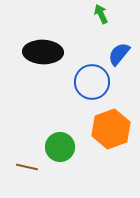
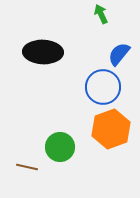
blue circle: moved 11 px right, 5 px down
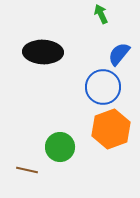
brown line: moved 3 px down
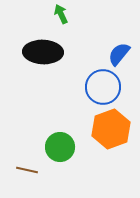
green arrow: moved 40 px left
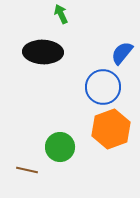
blue semicircle: moved 3 px right, 1 px up
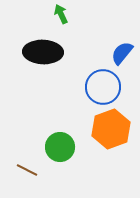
brown line: rotated 15 degrees clockwise
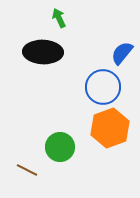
green arrow: moved 2 px left, 4 px down
orange hexagon: moved 1 px left, 1 px up
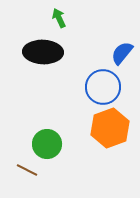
green circle: moved 13 px left, 3 px up
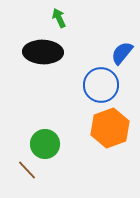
blue circle: moved 2 px left, 2 px up
green circle: moved 2 px left
brown line: rotated 20 degrees clockwise
